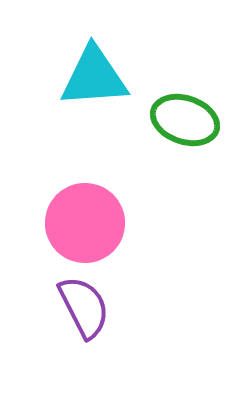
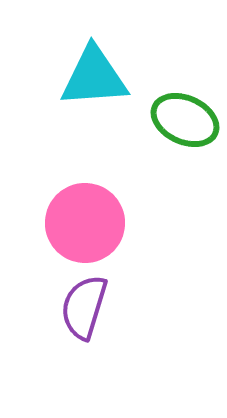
green ellipse: rotated 6 degrees clockwise
purple semicircle: rotated 136 degrees counterclockwise
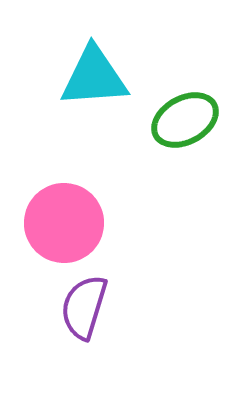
green ellipse: rotated 54 degrees counterclockwise
pink circle: moved 21 px left
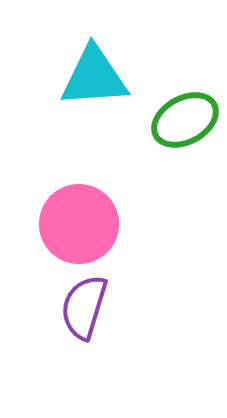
pink circle: moved 15 px right, 1 px down
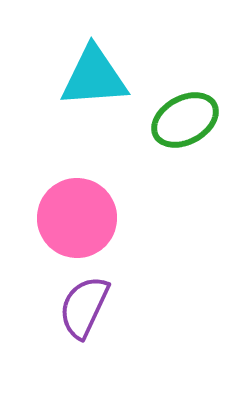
pink circle: moved 2 px left, 6 px up
purple semicircle: rotated 8 degrees clockwise
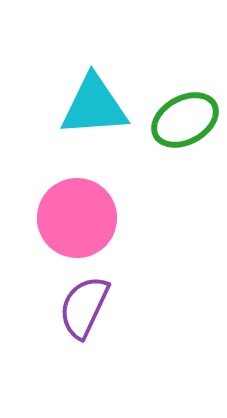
cyan triangle: moved 29 px down
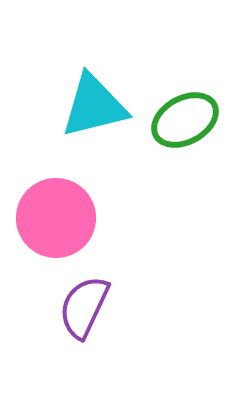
cyan triangle: rotated 10 degrees counterclockwise
pink circle: moved 21 px left
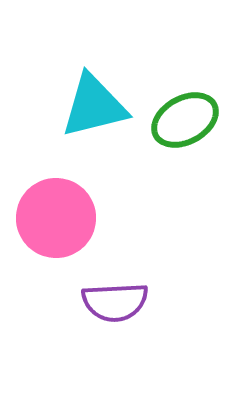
purple semicircle: moved 31 px right, 5 px up; rotated 118 degrees counterclockwise
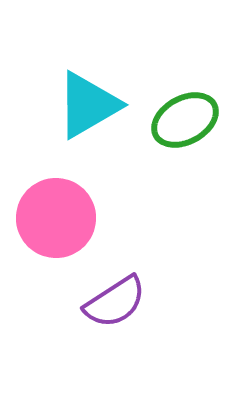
cyan triangle: moved 6 px left, 1 px up; rotated 16 degrees counterclockwise
purple semicircle: rotated 30 degrees counterclockwise
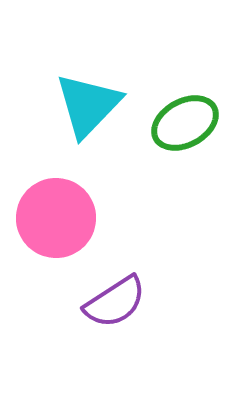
cyan triangle: rotated 16 degrees counterclockwise
green ellipse: moved 3 px down
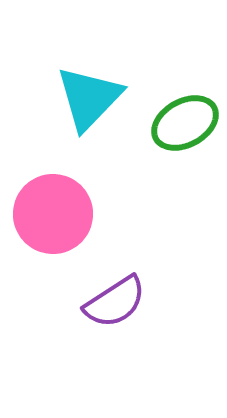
cyan triangle: moved 1 px right, 7 px up
pink circle: moved 3 px left, 4 px up
